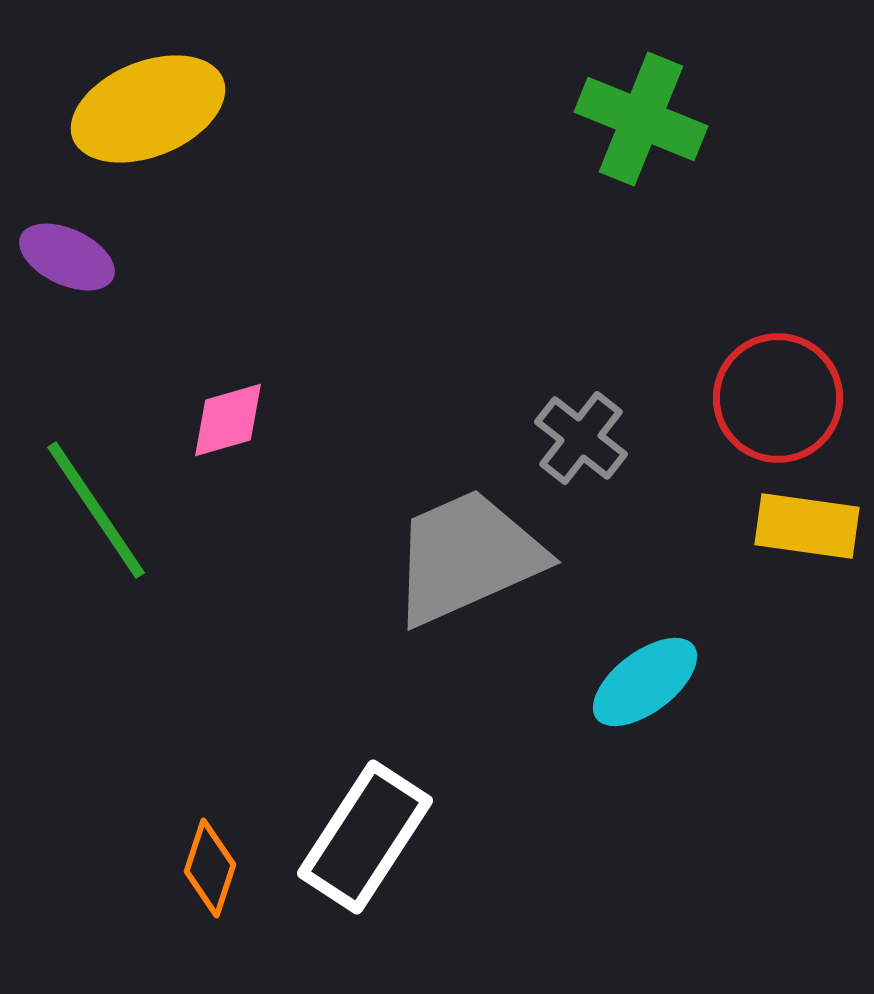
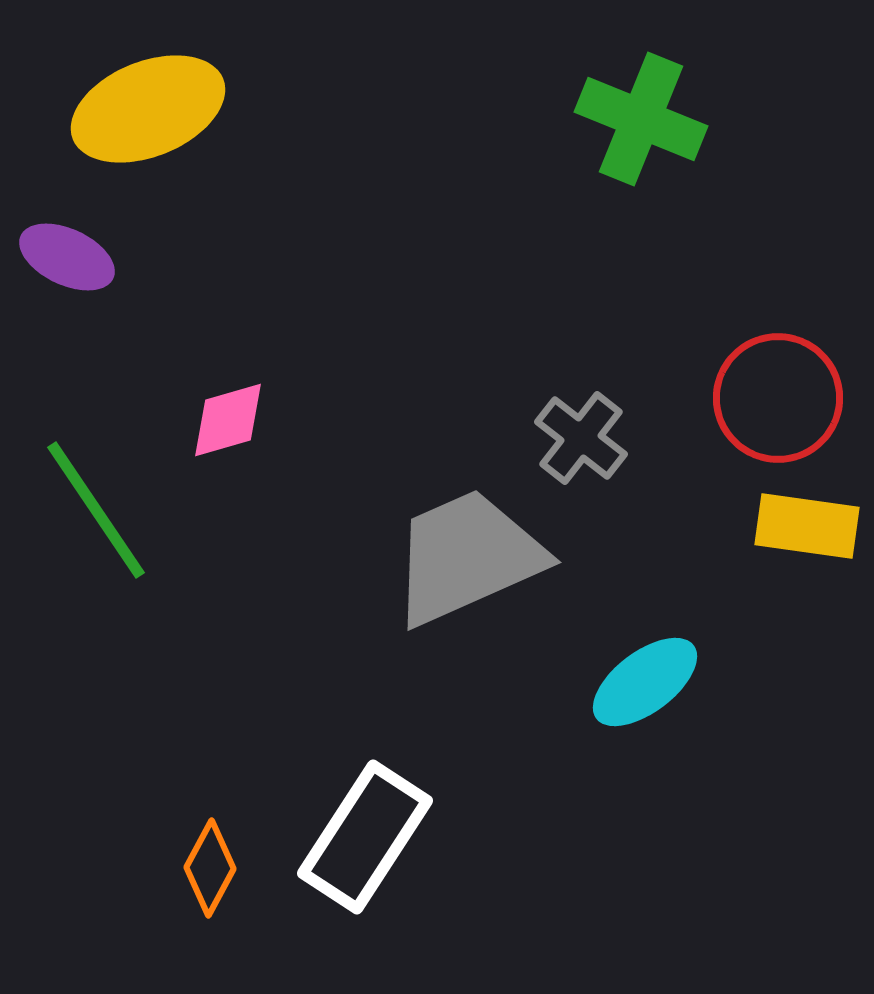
orange diamond: rotated 10 degrees clockwise
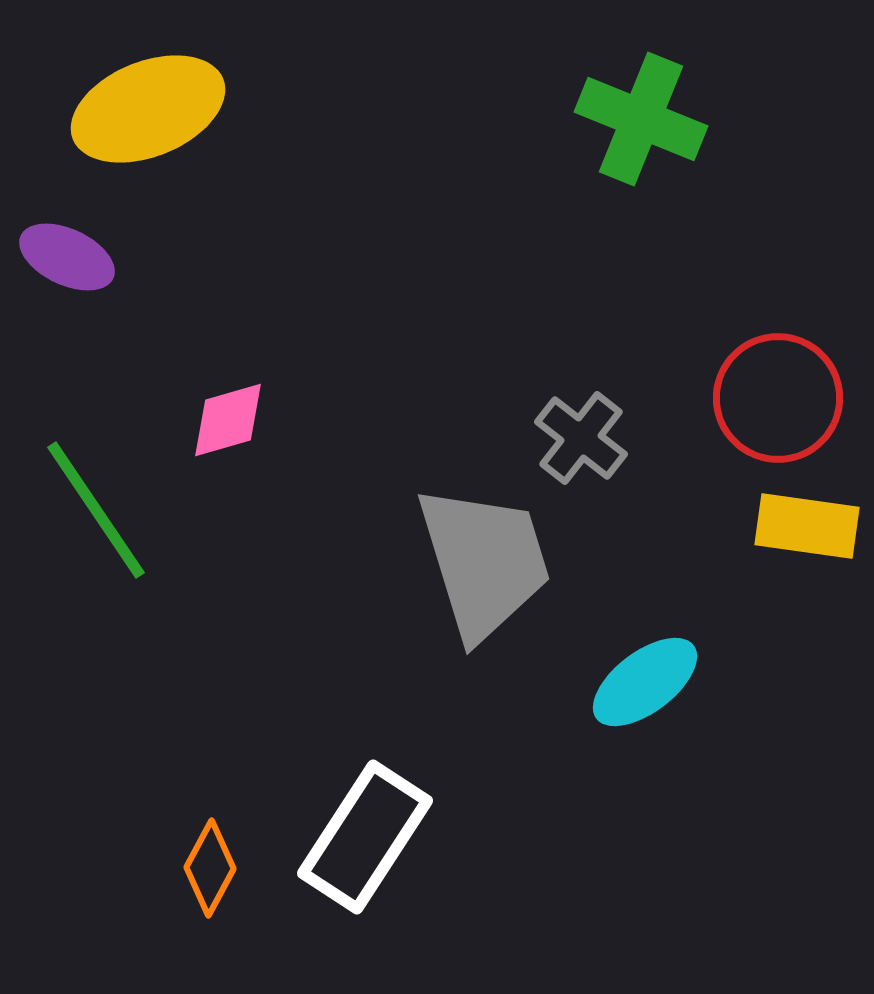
gray trapezoid: moved 17 px right, 5 px down; rotated 97 degrees clockwise
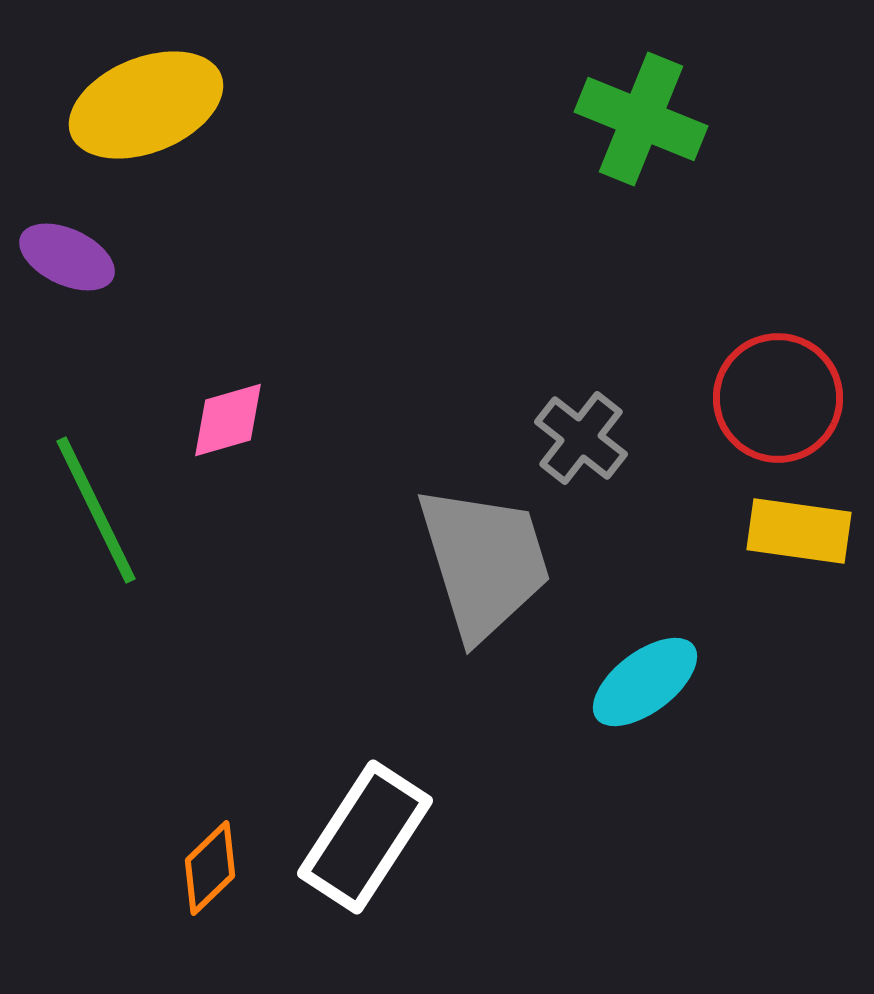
yellow ellipse: moved 2 px left, 4 px up
green line: rotated 8 degrees clockwise
yellow rectangle: moved 8 px left, 5 px down
orange diamond: rotated 18 degrees clockwise
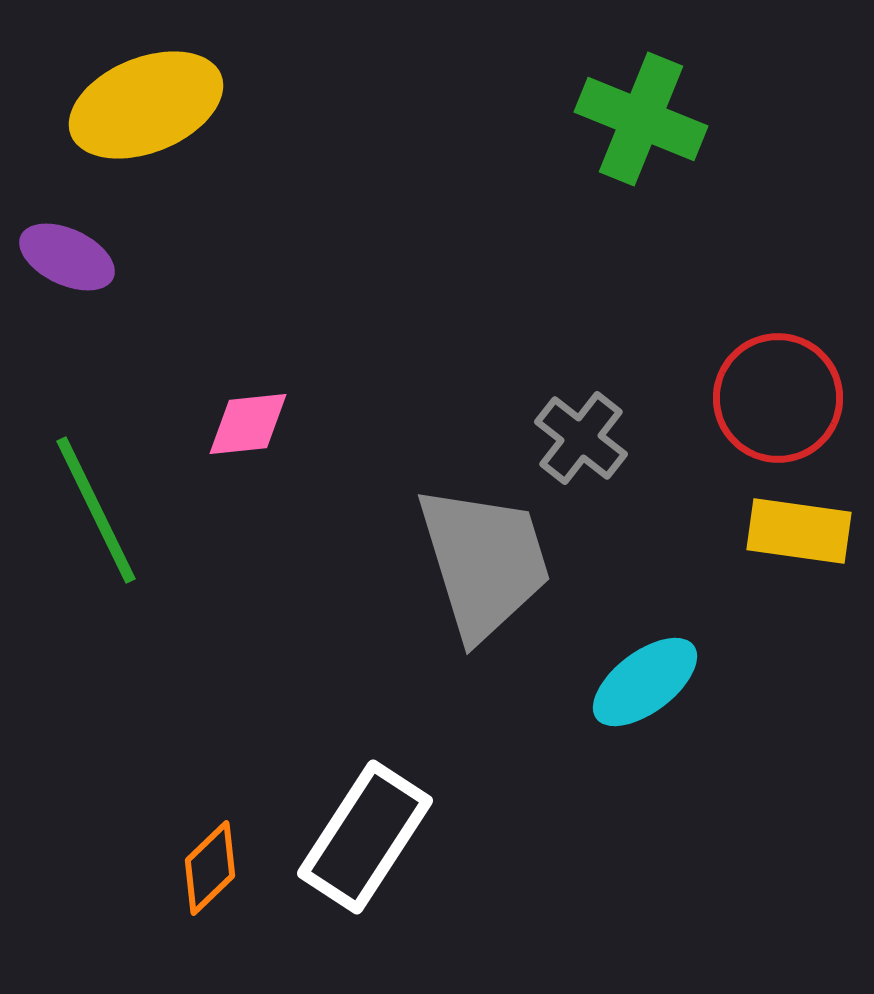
pink diamond: moved 20 px right, 4 px down; rotated 10 degrees clockwise
